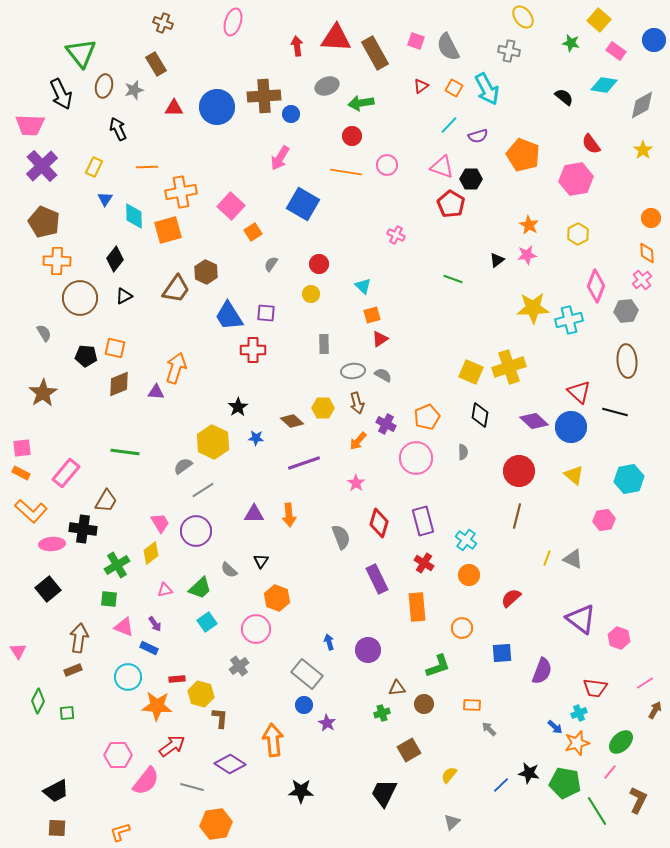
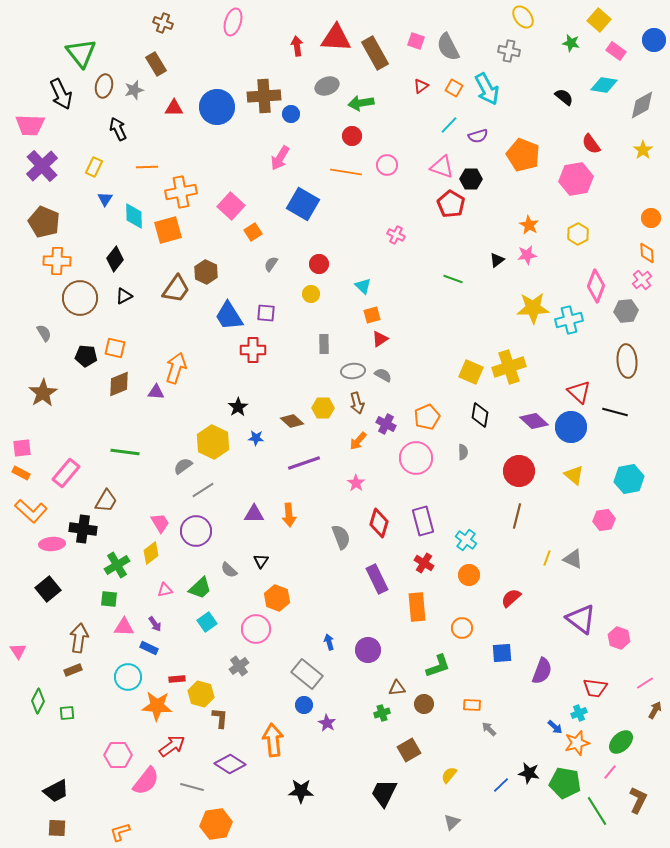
pink triangle at (124, 627): rotated 20 degrees counterclockwise
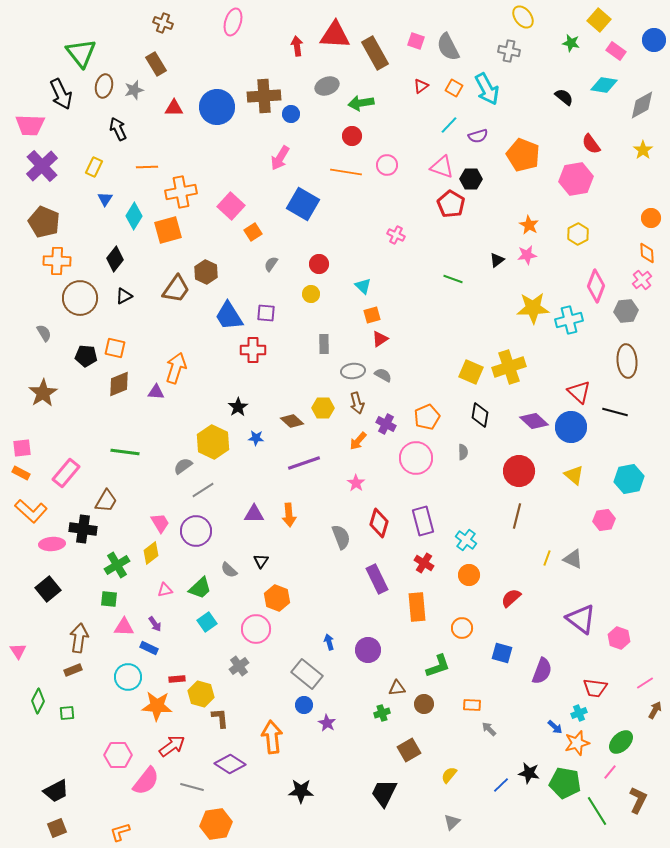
red triangle at (336, 38): moved 1 px left, 3 px up
cyan diamond at (134, 216): rotated 32 degrees clockwise
blue square at (502, 653): rotated 20 degrees clockwise
brown L-shape at (220, 718): rotated 10 degrees counterclockwise
orange arrow at (273, 740): moved 1 px left, 3 px up
brown square at (57, 828): rotated 24 degrees counterclockwise
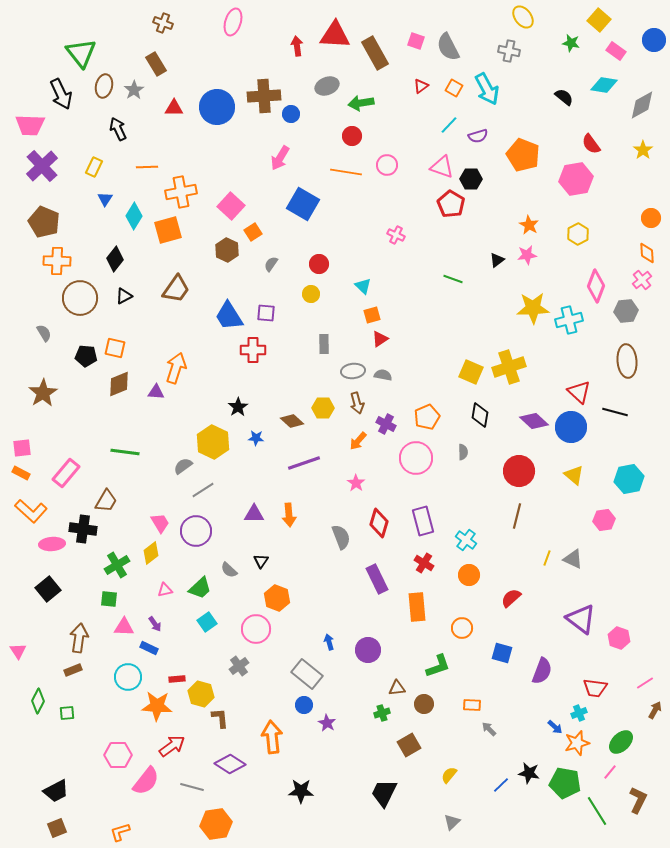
gray star at (134, 90): rotated 18 degrees counterclockwise
brown hexagon at (206, 272): moved 21 px right, 22 px up
gray semicircle at (383, 375): rotated 18 degrees counterclockwise
brown square at (409, 750): moved 5 px up
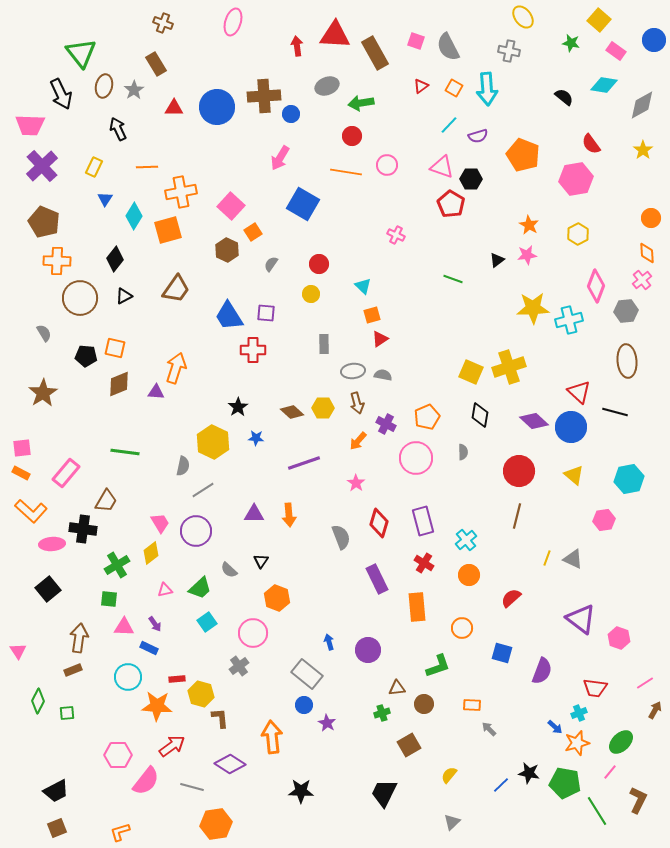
cyan arrow at (487, 89): rotated 24 degrees clockwise
brown diamond at (292, 421): moved 9 px up
gray semicircle at (183, 466): rotated 138 degrees clockwise
cyan cross at (466, 540): rotated 15 degrees clockwise
pink circle at (256, 629): moved 3 px left, 4 px down
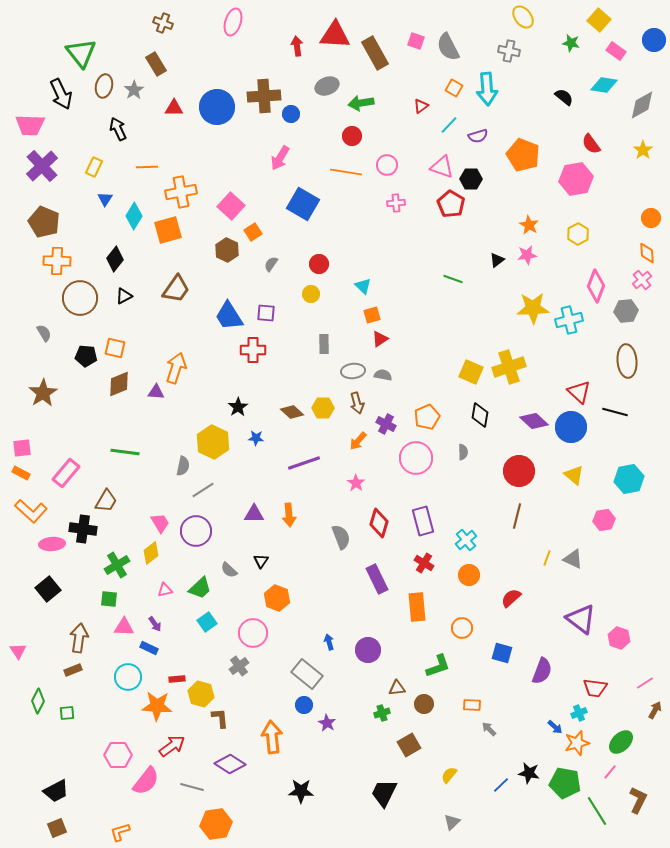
red triangle at (421, 86): moved 20 px down
pink cross at (396, 235): moved 32 px up; rotated 30 degrees counterclockwise
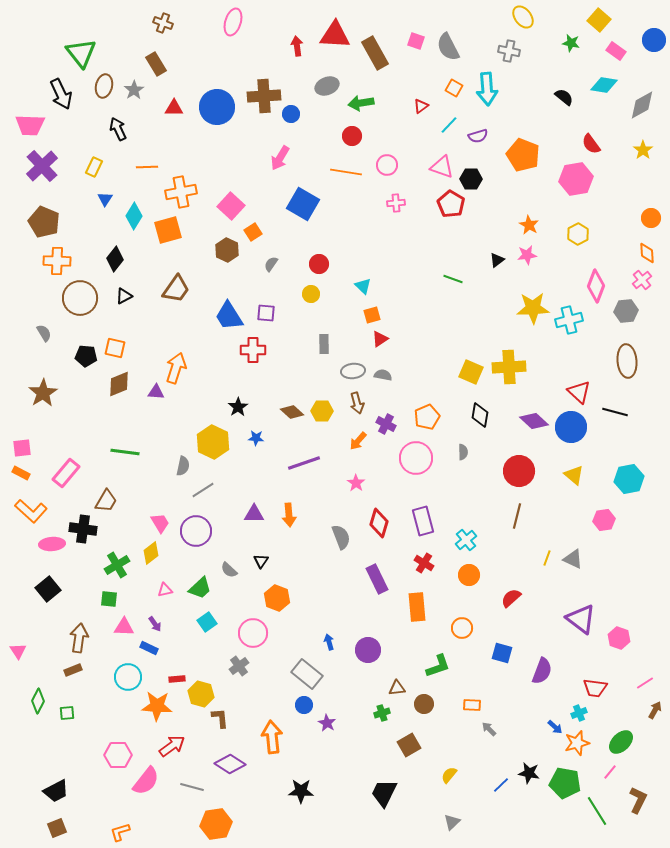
yellow cross at (509, 367): rotated 16 degrees clockwise
yellow hexagon at (323, 408): moved 1 px left, 3 px down
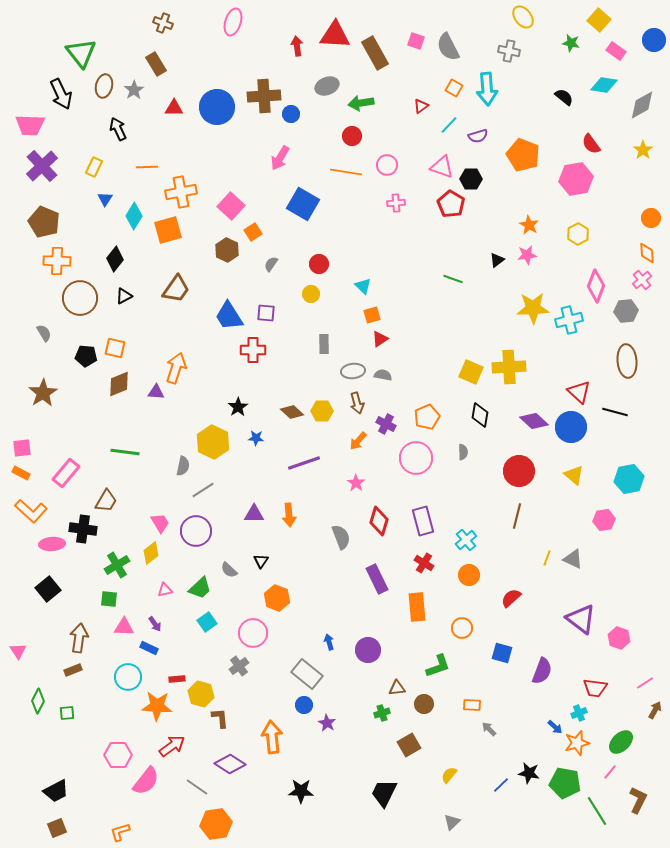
red diamond at (379, 523): moved 2 px up
gray line at (192, 787): moved 5 px right; rotated 20 degrees clockwise
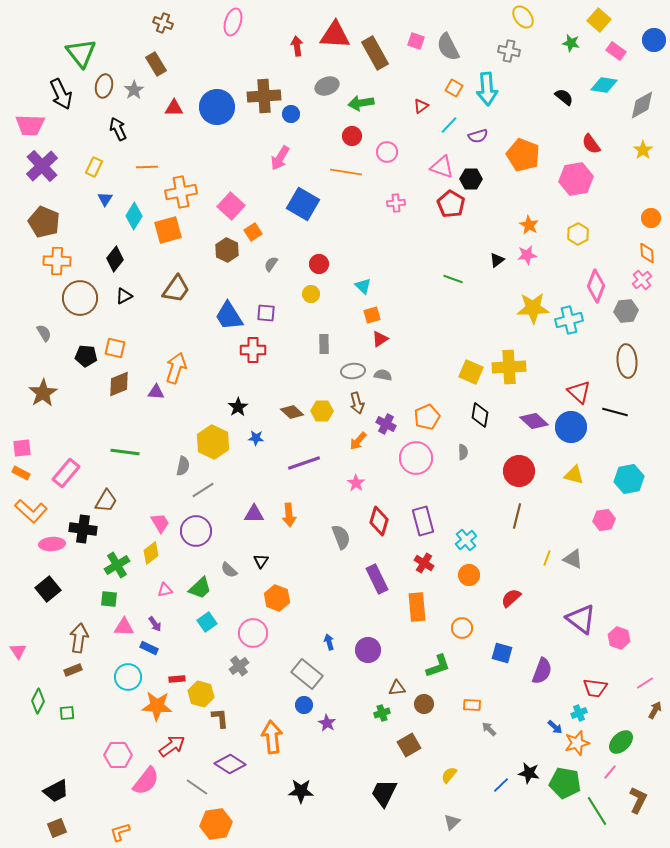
pink circle at (387, 165): moved 13 px up
yellow triangle at (574, 475): rotated 25 degrees counterclockwise
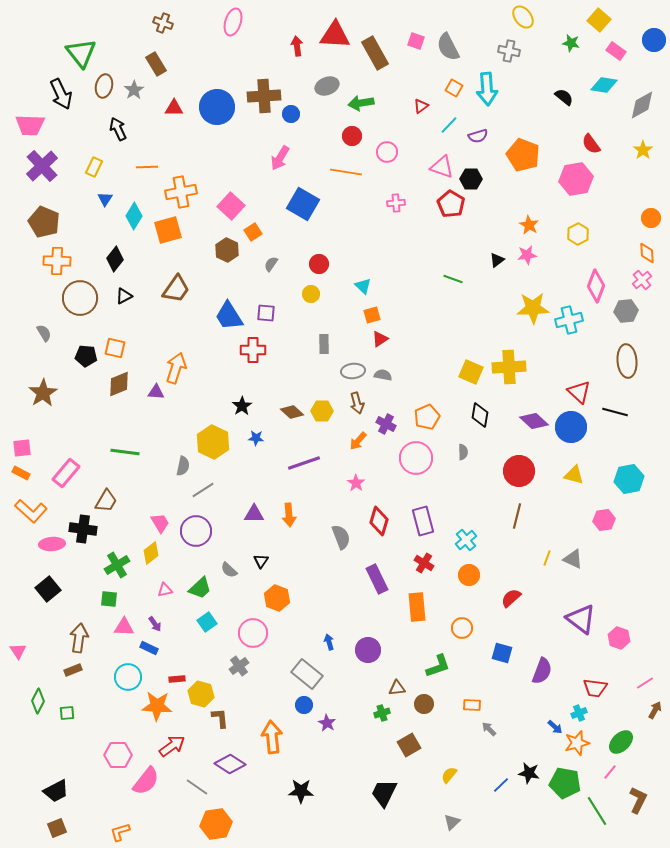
black star at (238, 407): moved 4 px right, 1 px up
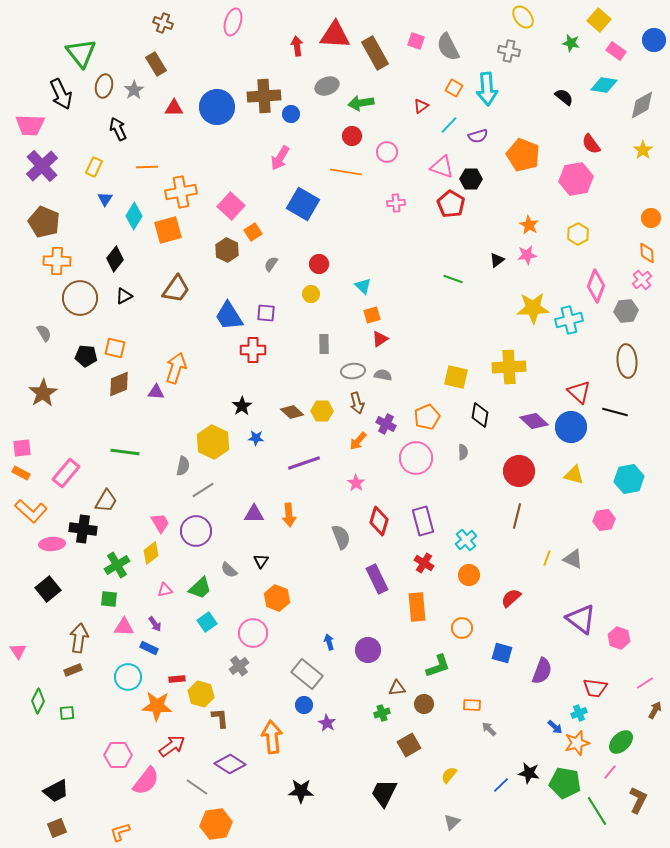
yellow square at (471, 372): moved 15 px left, 5 px down; rotated 10 degrees counterclockwise
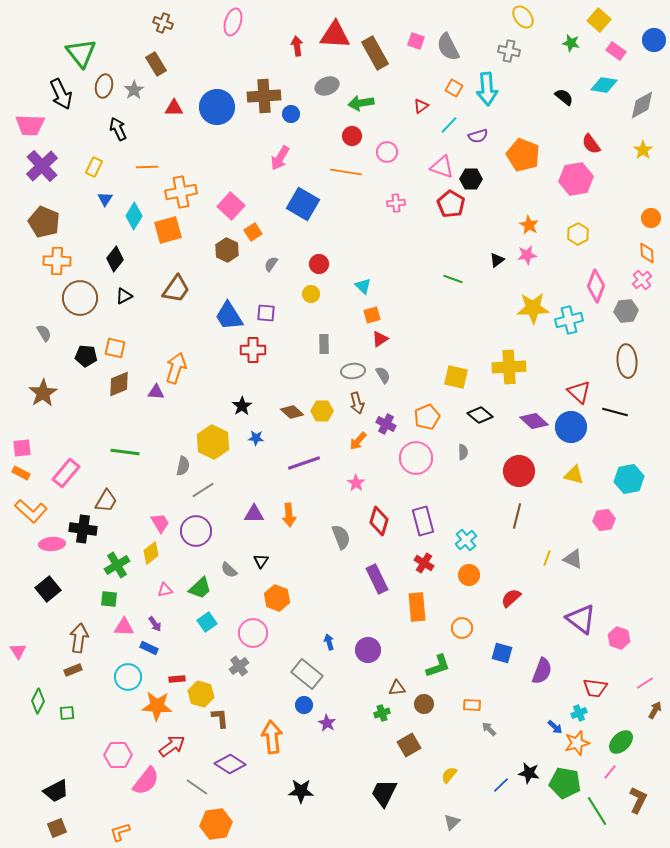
gray semicircle at (383, 375): rotated 48 degrees clockwise
black diamond at (480, 415): rotated 60 degrees counterclockwise
